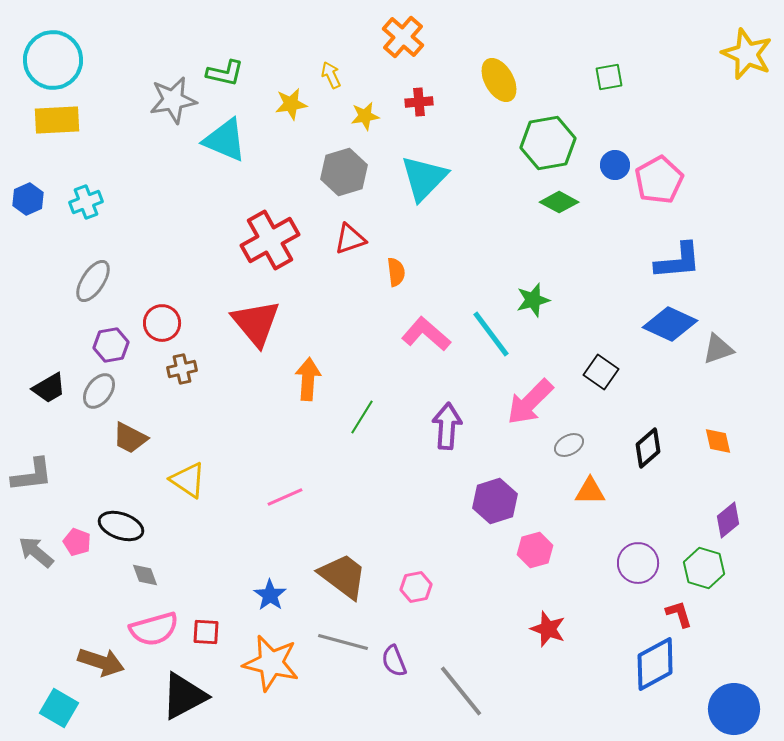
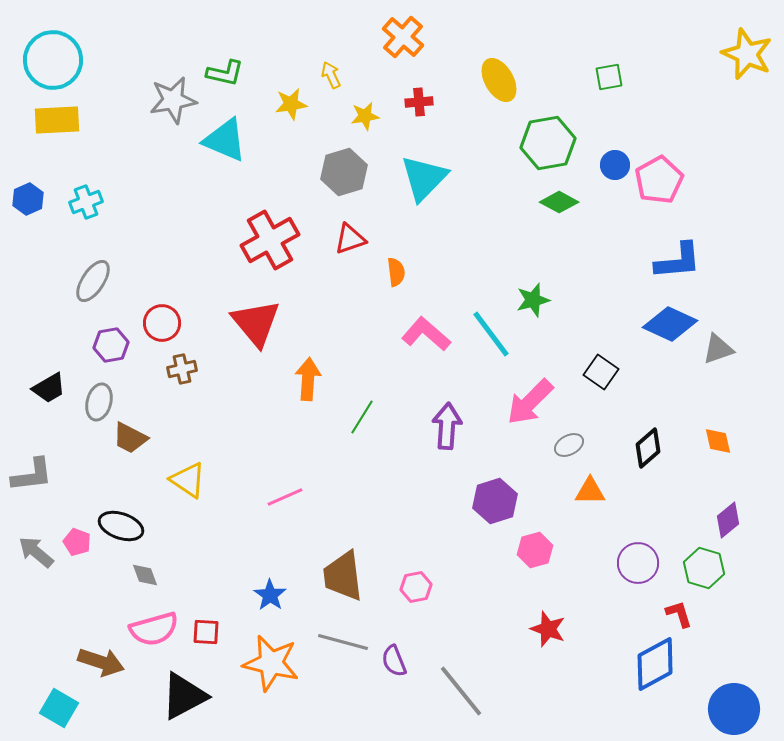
gray ellipse at (99, 391): moved 11 px down; rotated 21 degrees counterclockwise
brown trapezoid at (343, 576): rotated 134 degrees counterclockwise
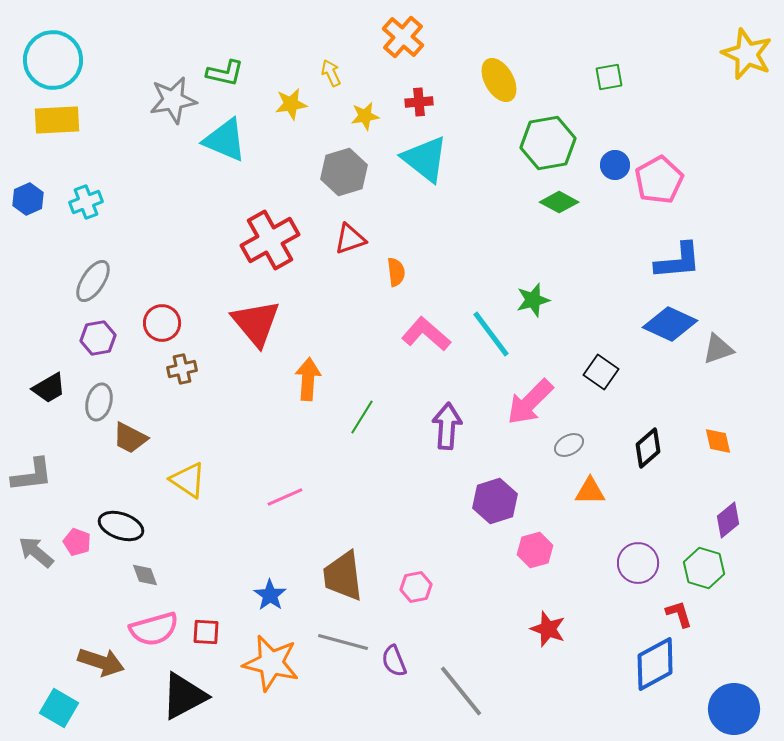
yellow arrow at (331, 75): moved 2 px up
cyan triangle at (424, 178): moved 1 px right, 19 px up; rotated 36 degrees counterclockwise
purple hexagon at (111, 345): moved 13 px left, 7 px up
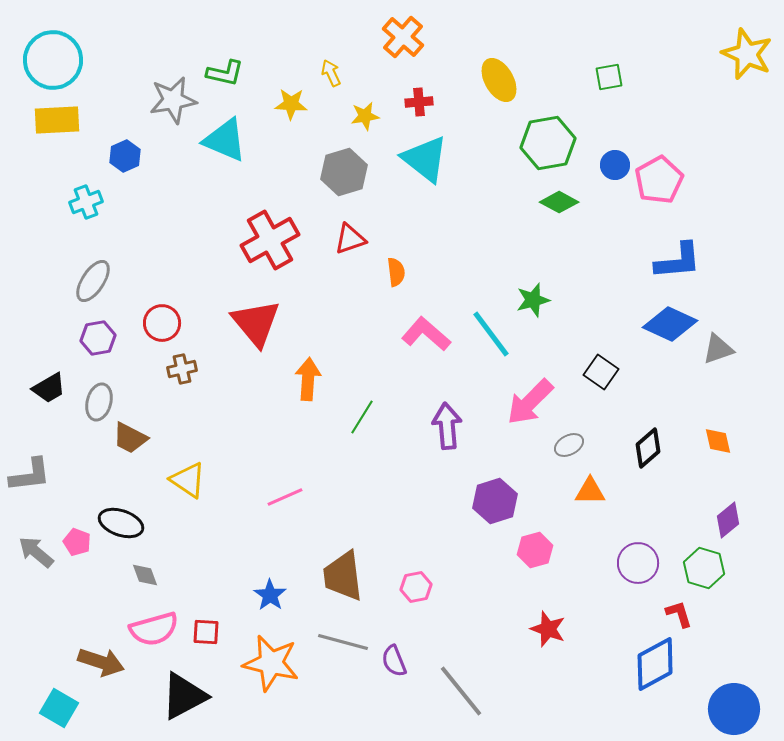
yellow star at (291, 104): rotated 12 degrees clockwise
blue hexagon at (28, 199): moved 97 px right, 43 px up
purple arrow at (447, 426): rotated 9 degrees counterclockwise
gray L-shape at (32, 475): moved 2 px left
black ellipse at (121, 526): moved 3 px up
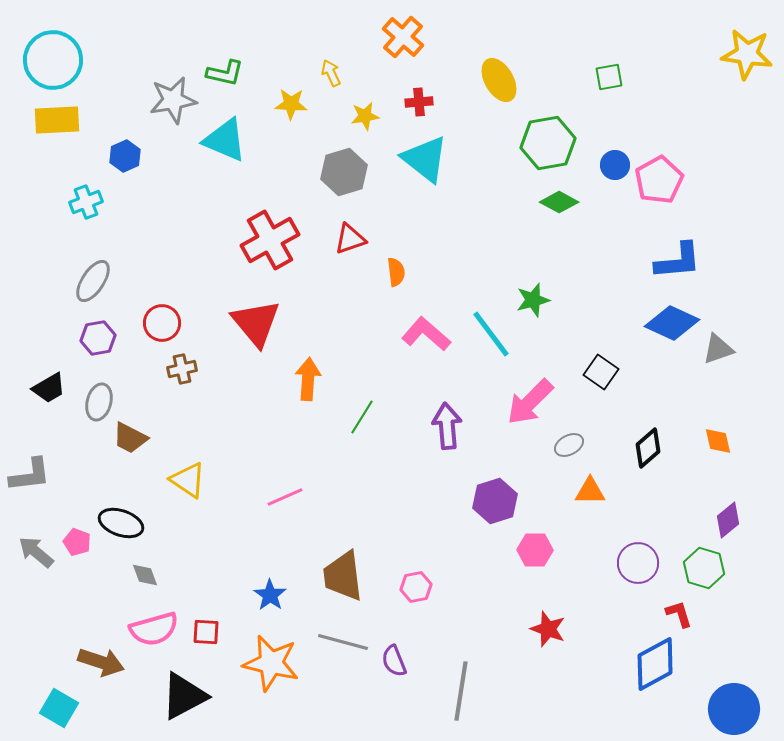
yellow star at (747, 54): rotated 15 degrees counterclockwise
blue diamond at (670, 324): moved 2 px right, 1 px up
pink hexagon at (535, 550): rotated 16 degrees clockwise
gray line at (461, 691): rotated 48 degrees clockwise
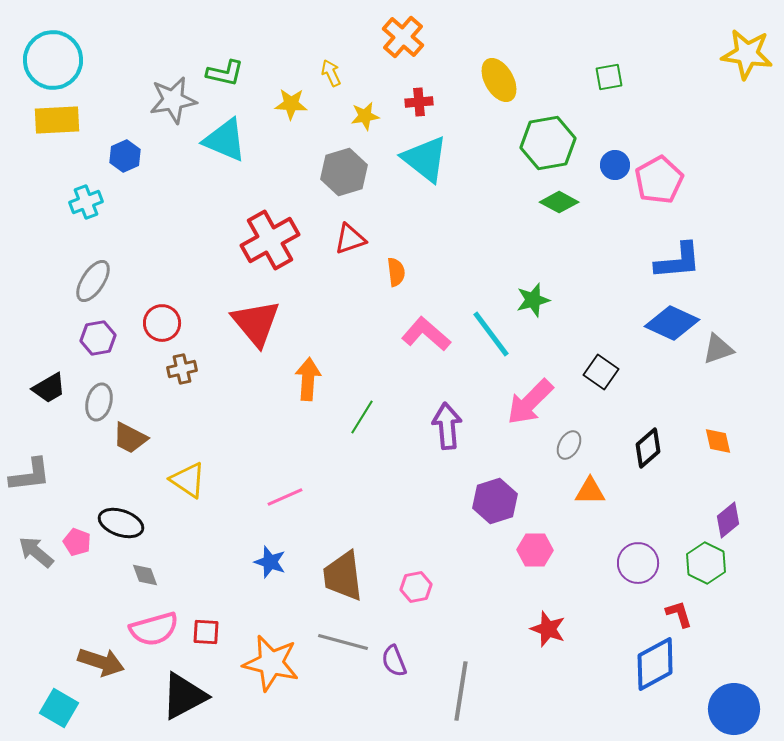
gray ellipse at (569, 445): rotated 32 degrees counterclockwise
green hexagon at (704, 568): moved 2 px right, 5 px up; rotated 9 degrees clockwise
blue star at (270, 595): moved 33 px up; rotated 16 degrees counterclockwise
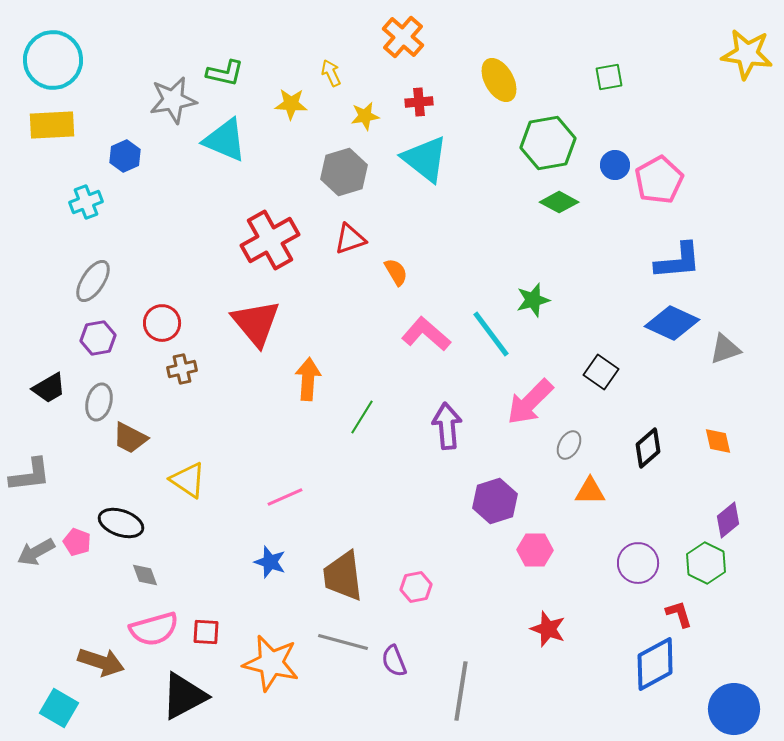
yellow rectangle at (57, 120): moved 5 px left, 5 px down
orange semicircle at (396, 272): rotated 24 degrees counterclockwise
gray triangle at (718, 349): moved 7 px right
gray arrow at (36, 552): rotated 69 degrees counterclockwise
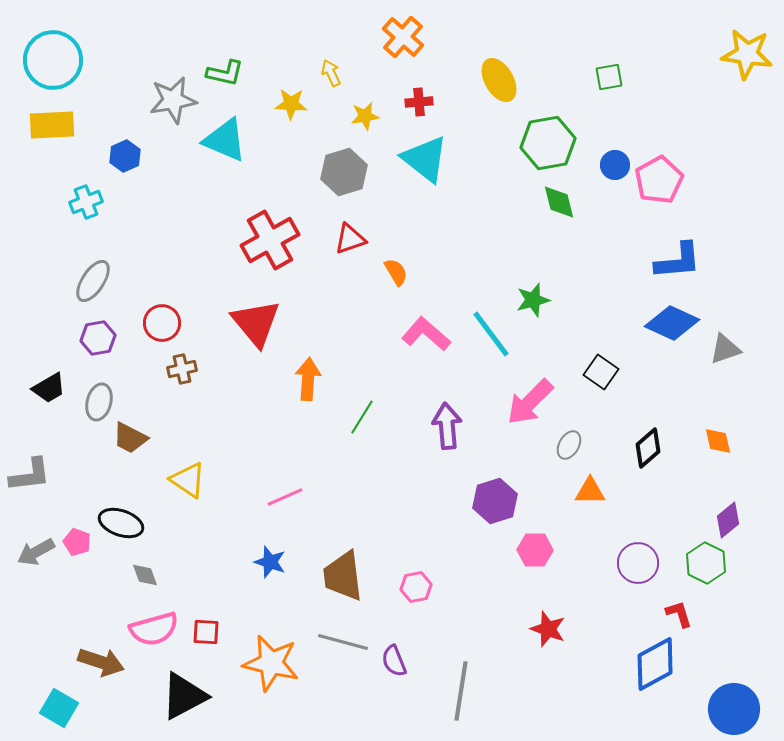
green diamond at (559, 202): rotated 48 degrees clockwise
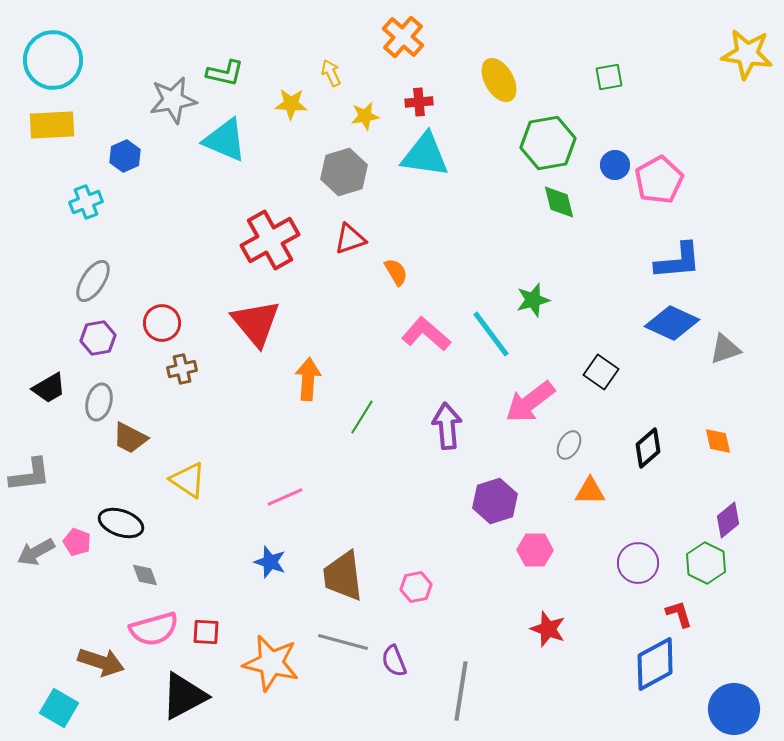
cyan triangle at (425, 159): moved 4 px up; rotated 30 degrees counterclockwise
pink arrow at (530, 402): rotated 8 degrees clockwise
